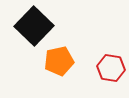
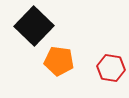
orange pentagon: rotated 20 degrees clockwise
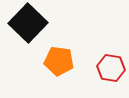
black square: moved 6 px left, 3 px up
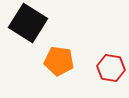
black square: rotated 12 degrees counterclockwise
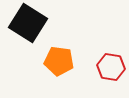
red hexagon: moved 1 px up
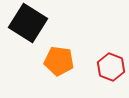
red hexagon: rotated 12 degrees clockwise
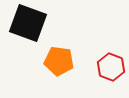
black square: rotated 12 degrees counterclockwise
